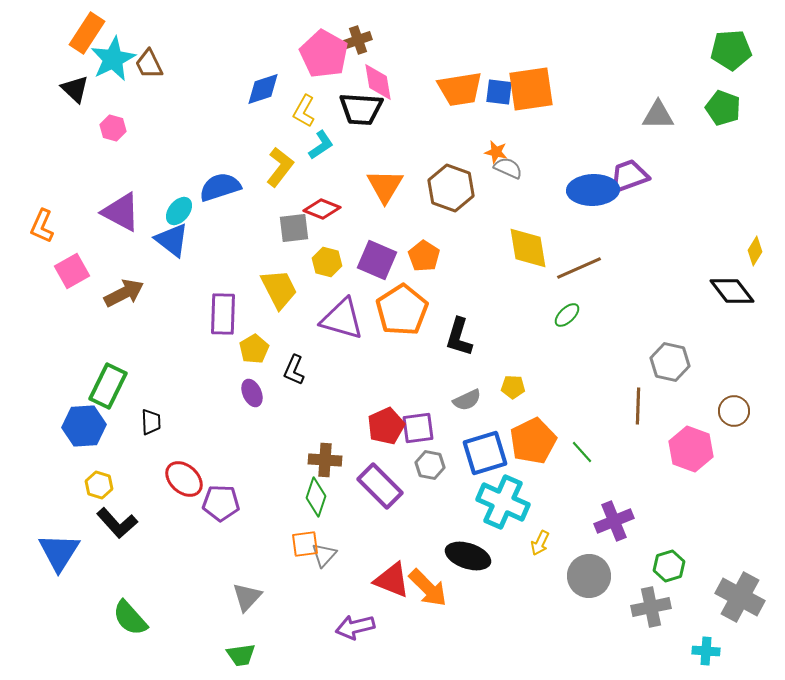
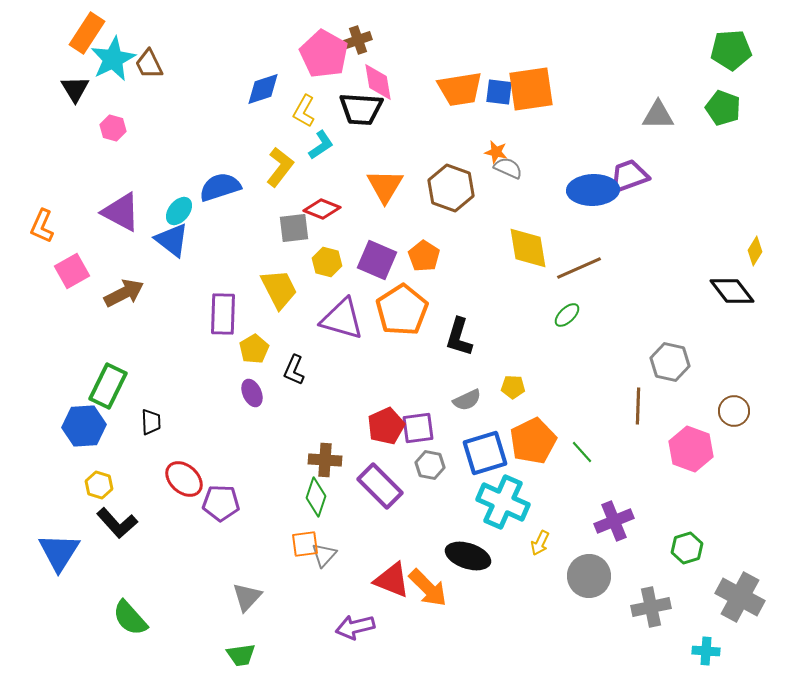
black triangle at (75, 89): rotated 16 degrees clockwise
green hexagon at (669, 566): moved 18 px right, 18 px up
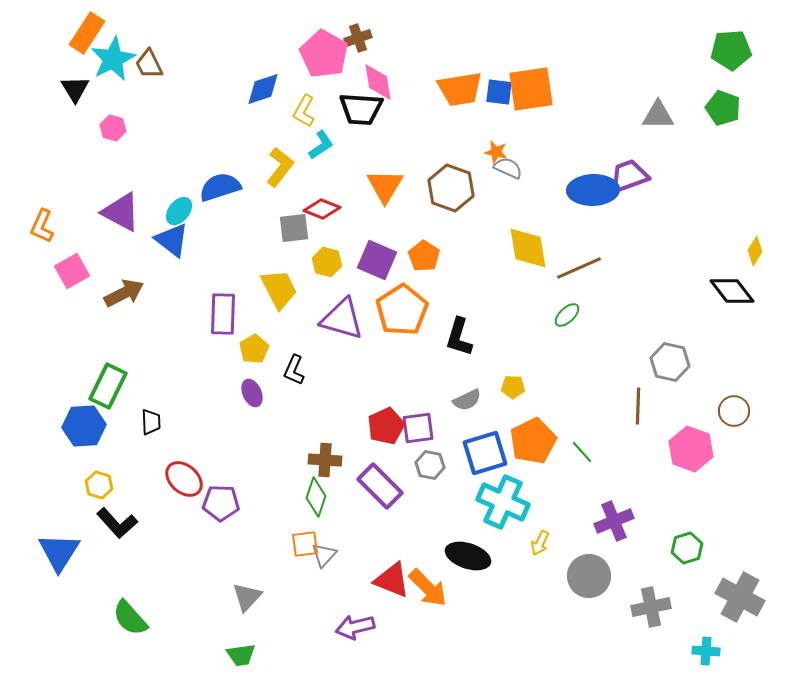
brown cross at (358, 40): moved 2 px up
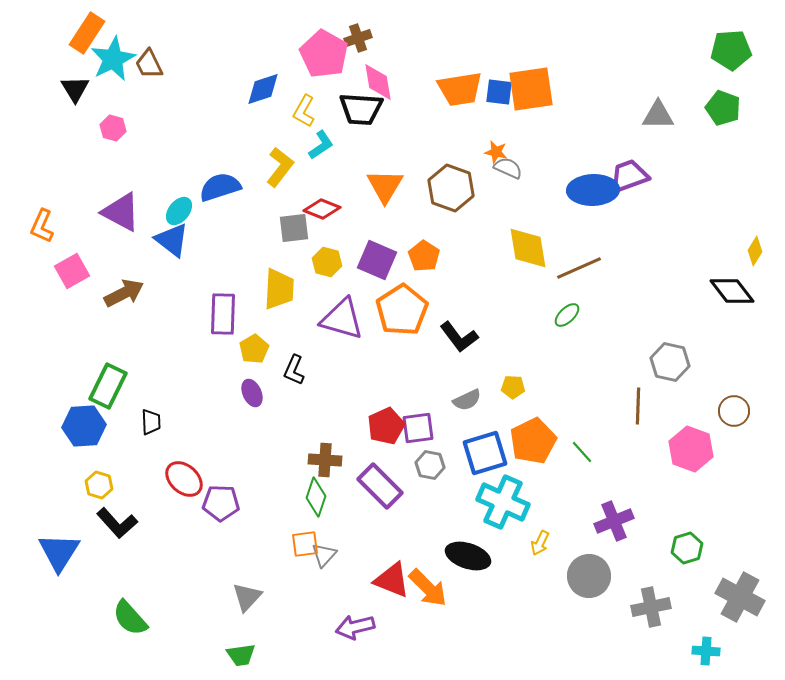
yellow trapezoid at (279, 289): rotated 30 degrees clockwise
black L-shape at (459, 337): rotated 54 degrees counterclockwise
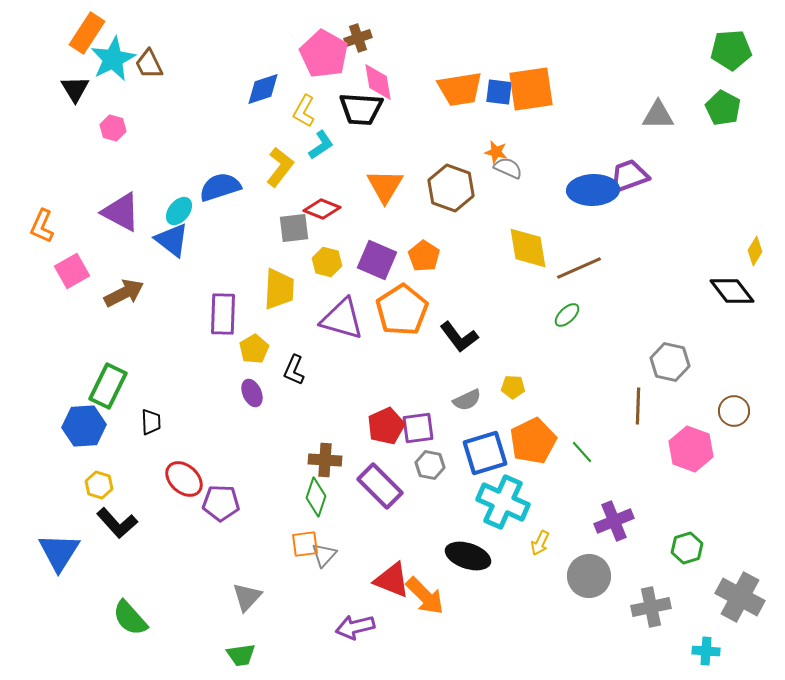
green pentagon at (723, 108): rotated 8 degrees clockwise
orange arrow at (428, 588): moved 3 px left, 8 px down
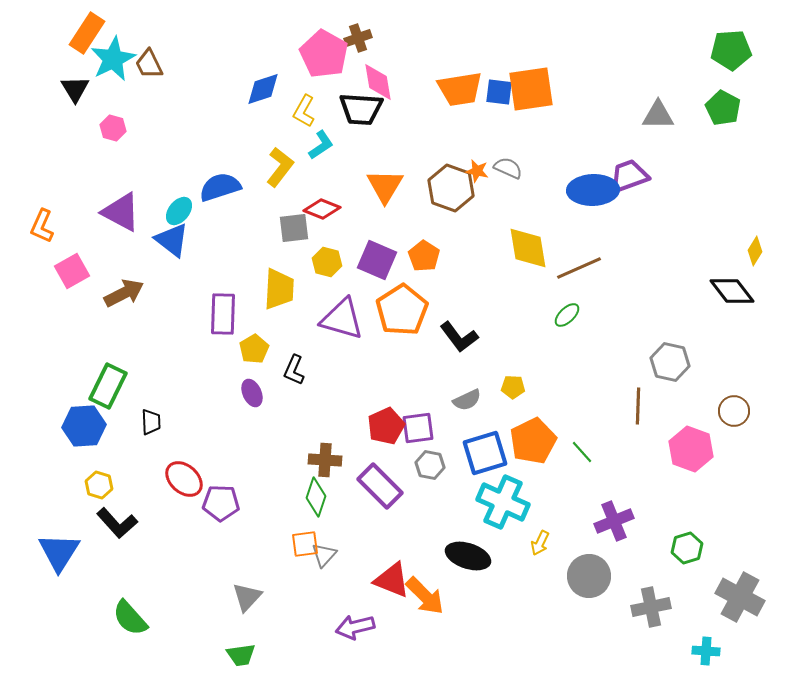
orange star at (496, 152): moved 19 px left, 19 px down
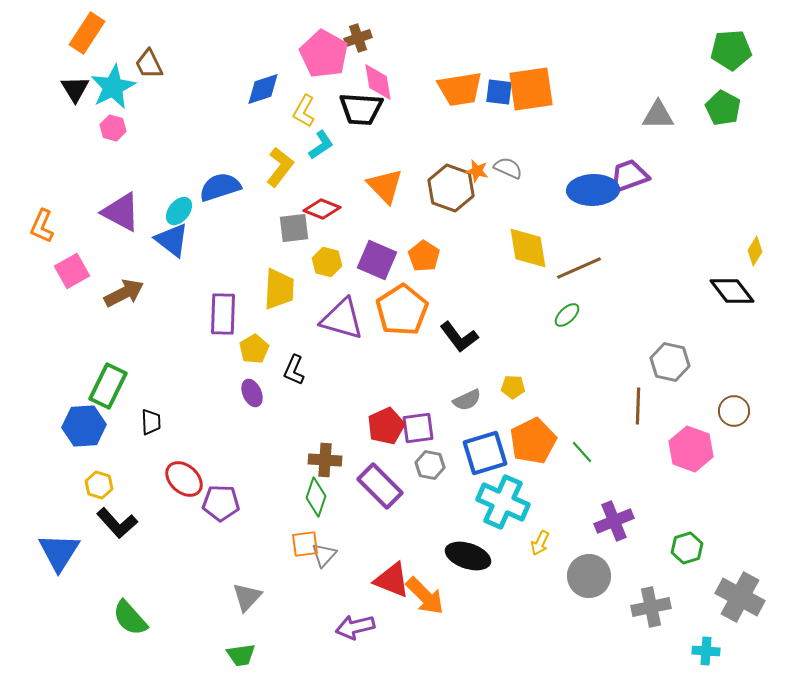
cyan star at (113, 59): moved 28 px down
orange triangle at (385, 186): rotated 15 degrees counterclockwise
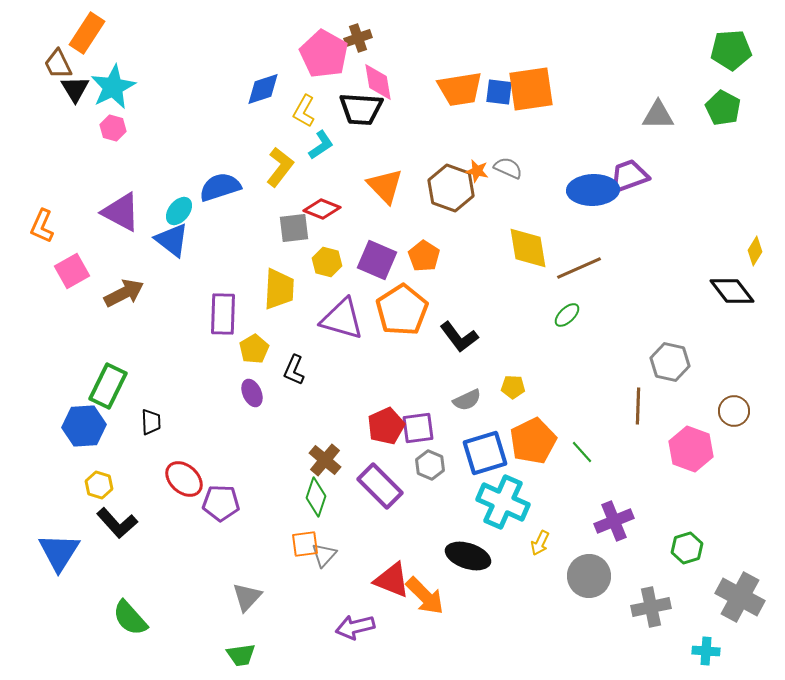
brown trapezoid at (149, 64): moved 91 px left
brown cross at (325, 460): rotated 36 degrees clockwise
gray hexagon at (430, 465): rotated 12 degrees clockwise
